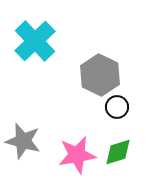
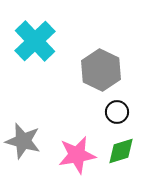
gray hexagon: moved 1 px right, 5 px up
black circle: moved 5 px down
green diamond: moved 3 px right, 1 px up
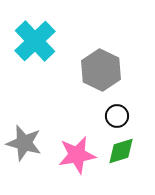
black circle: moved 4 px down
gray star: moved 1 px right, 2 px down
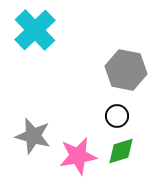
cyan cross: moved 11 px up
gray hexagon: moved 25 px right; rotated 15 degrees counterclockwise
gray star: moved 9 px right, 7 px up
pink star: moved 1 px right, 1 px down
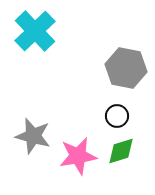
cyan cross: moved 1 px down
gray hexagon: moved 2 px up
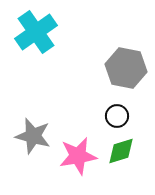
cyan cross: moved 1 px right, 1 px down; rotated 9 degrees clockwise
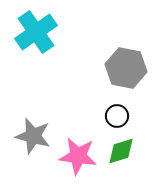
pink star: rotated 18 degrees clockwise
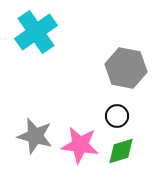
gray star: moved 2 px right
pink star: moved 2 px right, 11 px up
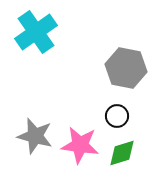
green diamond: moved 1 px right, 2 px down
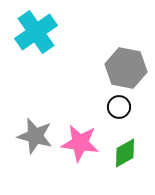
black circle: moved 2 px right, 9 px up
pink star: moved 2 px up
green diamond: moved 3 px right; rotated 12 degrees counterclockwise
